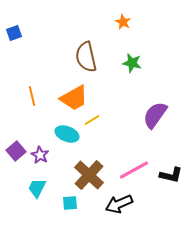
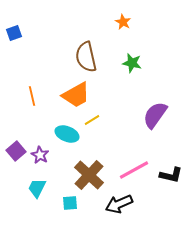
orange trapezoid: moved 2 px right, 3 px up
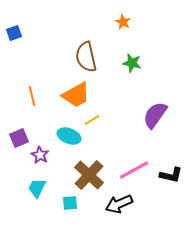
cyan ellipse: moved 2 px right, 2 px down
purple square: moved 3 px right, 13 px up; rotated 18 degrees clockwise
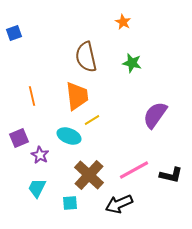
orange trapezoid: moved 1 px right, 1 px down; rotated 68 degrees counterclockwise
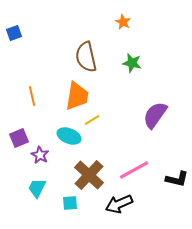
orange trapezoid: rotated 16 degrees clockwise
black L-shape: moved 6 px right, 4 px down
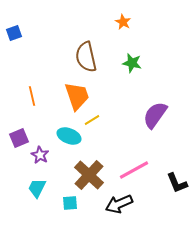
orange trapezoid: rotated 28 degrees counterclockwise
black L-shape: moved 4 px down; rotated 55 degrees clockwise
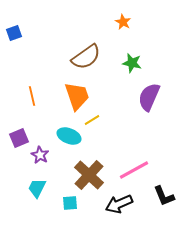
brown semicircle: rotated 112 degrees counterclockwise
purple semicircle: moved 6 px left, 18 px up; rotated 12 degrees counterclockwise
black L-shape: moved 13 px left, 13 px down
